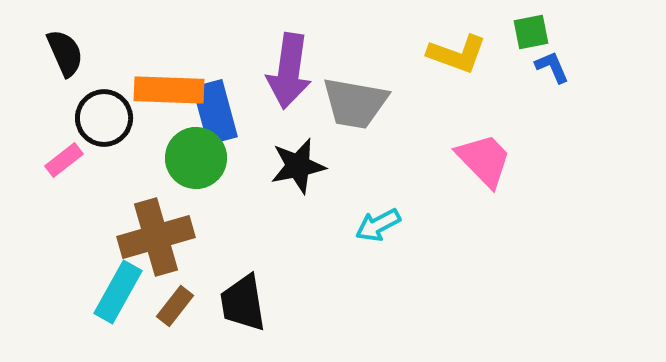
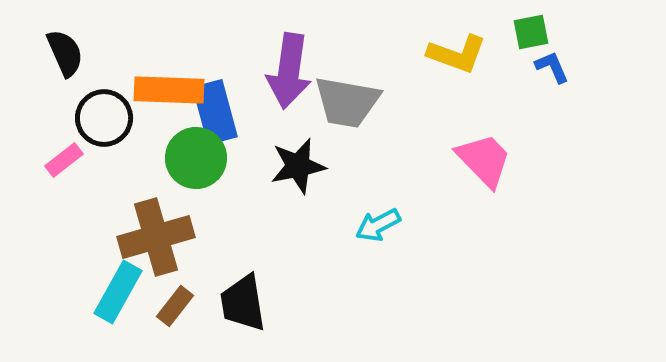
gray trapezoid: moved 8 px left, 1 px up
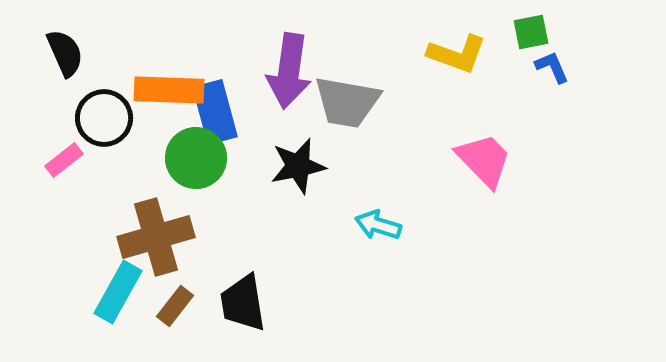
cyan arrow: rotated 45 degrees clockwise
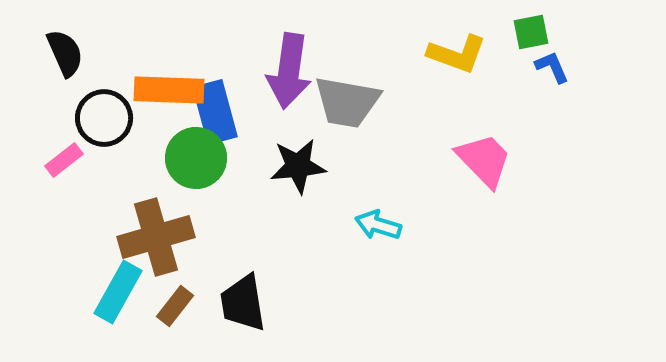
black star: rotated 6 degrees clockwise
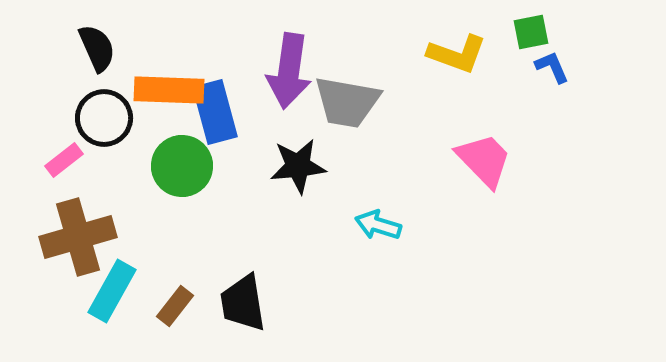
black semicircle: moved 32 px right, 5 px up
green circle: moved 14 px left, 8 px down
brown cross: moved 78 px left
cyan rectangle: moved 6 px left, 1 px up
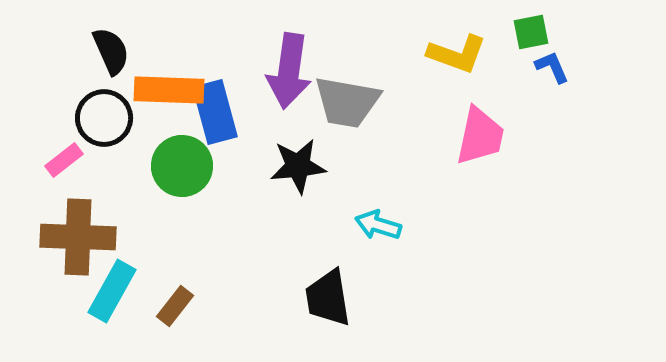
black semicircle: moved 14 px right, 3 px down
pink trapezoid: moved 4 px left, 24 px up; rotated 56 degrees clockwise
brown cross: rotated 18 degrees clockwise
black trapezoid: moved 85 px right, 5 px up
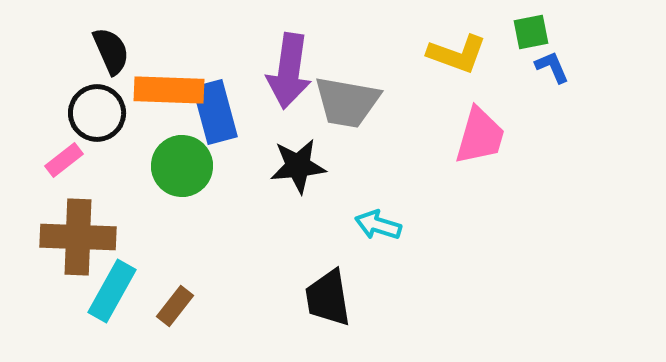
black circle: moved 7 px left, 5 px up
pink trapezoid: rotated 4 degrees clockwise
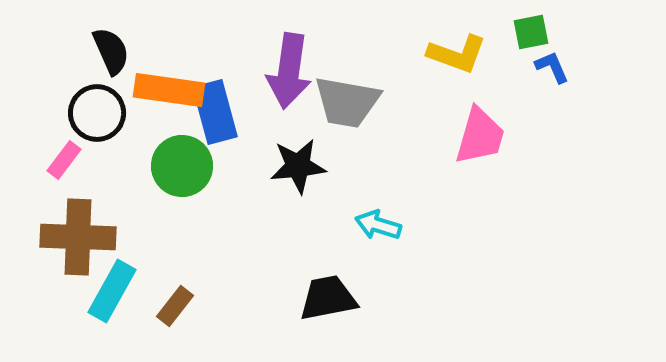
orange rectangle: rotated 6 degrees clockwise
pink rectangle: rotated 15 degrees counterclockwise
black trapezoid: rotated 88 degrees clockwise
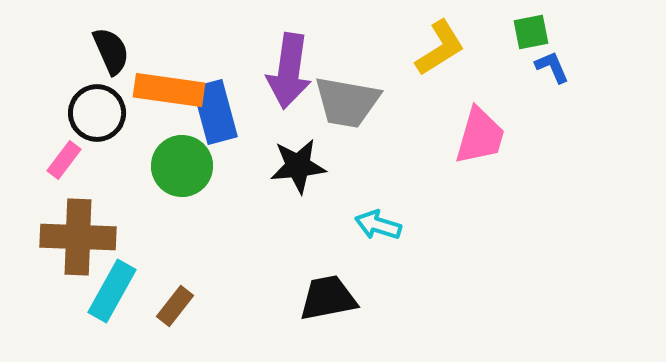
yellow L-shape: moved 17 px left, 6 px up; rotated 52 degrees counterclockwise
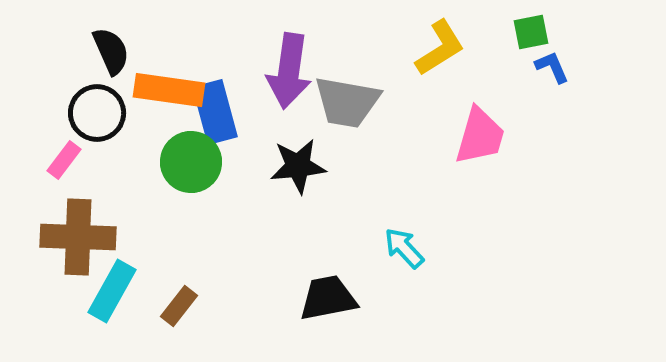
green circle: moved 9 px right, 4 px up
cyan arrow: moved 26 px right, 23 px down; rotated 30 degrees clockwise
brown rectangle: moved 4 px right
